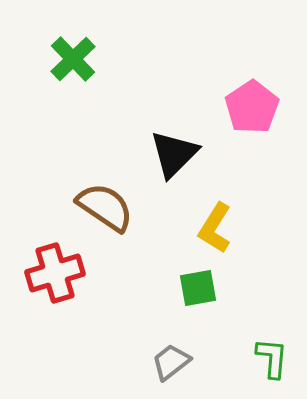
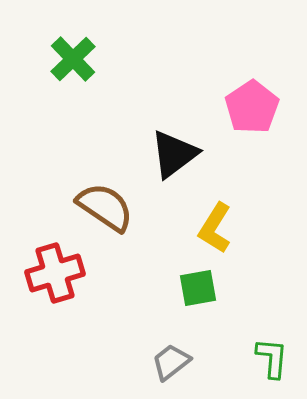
black triangle: rotated 8 degrees clockwise
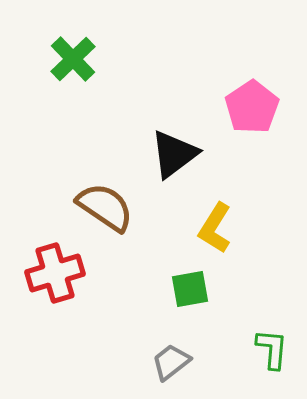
green square: moved 8 px left, 1 px down
green L-shape: moved 9 px up
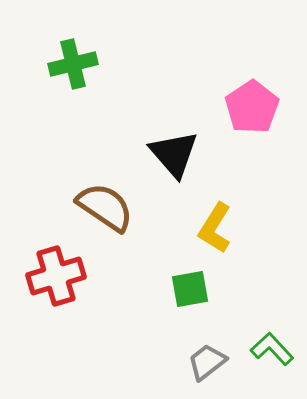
green cross: moved 5 px down; rotated 30 degrees clockwise
black triangle: rotated 34 degrees counterclockwise
red cross: moved 1 px right, 3 px down
green L-shape: rotated 48 degrees counterclockwise
gray trapezoid: moved 36 px right
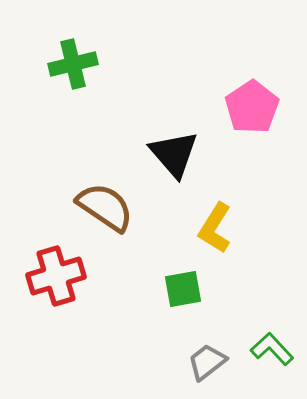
green square: moved 7 px left
